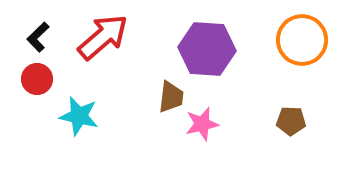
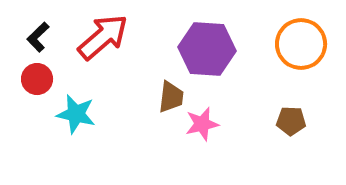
orange circle: moved 1 px left, 4 px down
cyan star: moved 3 px left, 2 px up
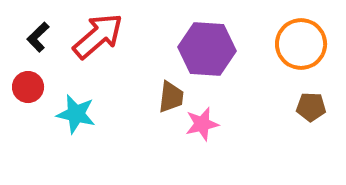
red arrow: moved 5 px left, 1 px up
red circle: moved 9 px left, 8 px down
brown pentagon: moved 20 px right, 14 px up
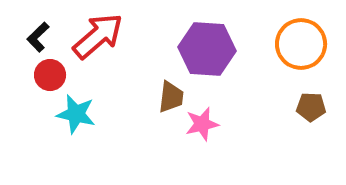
red circle: moved 22 px right, 12 px up
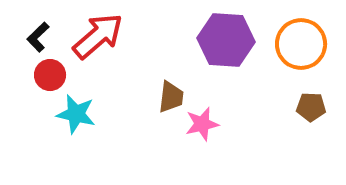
purple hexagon: moved 19 px right, 9 px up
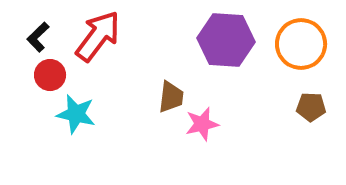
red arrow: rotated 12 degrees counterclockwise
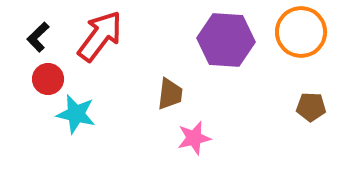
red arrow: moved 2 px right
orange circle: moved 12 px up
red circle: moved 2 px left, 4 px down
brown trapezoid: moved 1 px left, 3 px up
pink star: moved 8 px left, 14 px down
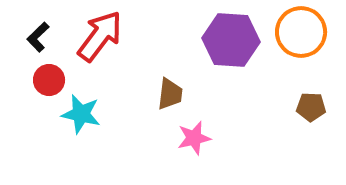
purple hexagon: moved 5 px right
red circle: moved 1 px right, 1 px down
cyan star: moved 5 px right
